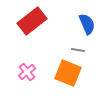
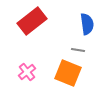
blue semicircle: rotated 15 degrees clockwise
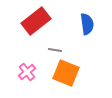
red rectangle: moved 4 px right
gray line: moved 23 px left
orange square: moved 2 px left
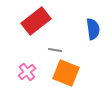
blue semicircle: moved 6 px right, 5 px down
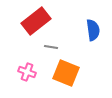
blue semicircle: moved 1 px down
gray line: moved 4 px left, 3 px up
pink cross: rotated 30 degrees counterclockwise
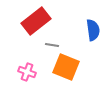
gray line: moved 1 px right, 2 px up
orange square: moved 6 px up
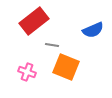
red rectangle: moved 2 px left
blue semicircle: rotated 75 degrees clockwise
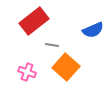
orange square: rotated 20 degrees clockwise
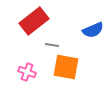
orange square: rotated 32 degrees counterclockwise
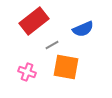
blue semicircle: moved 10 px left, 1 px up
gray line: rotated 40 degrees counterclockwise
